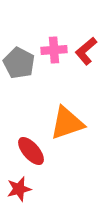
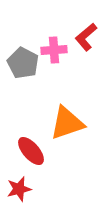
red L-shape: moved 14 px up
gray pentagon: moved 4 px right
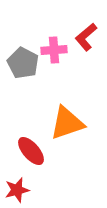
red star: moved 2 px left, 1 px down
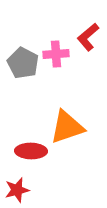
red L-shape: moved 2 px right
pink cross: moved 2 px right, 4 px down
orange triangle: moved 4 px down
red ellipse: rotated 48 degrees counterclockwise
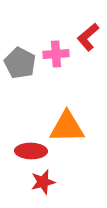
gray pentagon: moved 3 px left
orange triangle: rotated 18 degrees clockwise
red star: moved 26 px right, 8 px up
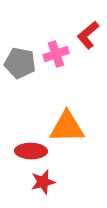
red L-shape: moved 2 px up
pink cross: rotated 15 degrees counterclockwise
gray pentagon: rotated 16 degrees counterclockwise
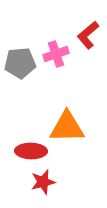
gray pentagon: rotated 16 degrees counterclockwise
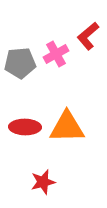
red L-shape: moved 1 px down
pink cross: rotated 10 degrees counterclockwise
red ellipse: moved 6 px left, 24 px up
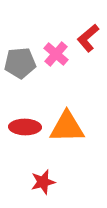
red L-shape: moved 2 px down
pink cross: rotated 20 degrees counterclockwise
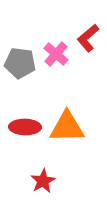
gray pentagon: rotated 12 degrees clockwise
red star: moved 1 px up; rotated 15 degrees counterclockwise
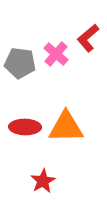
orange triangle: moved 1 px left
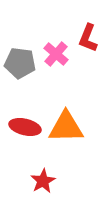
red L-shape: rotated 28 degrees counterclockwise
red ellipse: rotated 12 degrees clockwise
